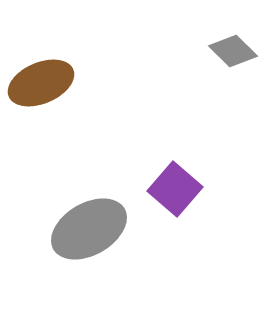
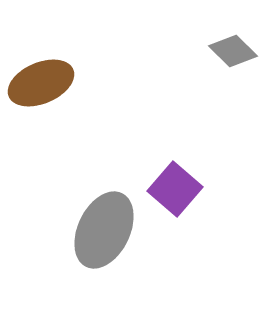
gray ellipse: moved 15 px right, 1 px down; rotated 34 degrees counterclockwise
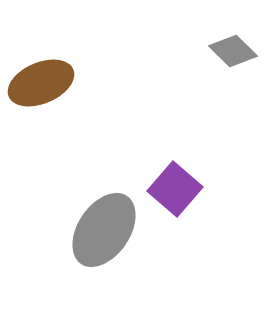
gray ellipse: rotated 8 degrees clockwise
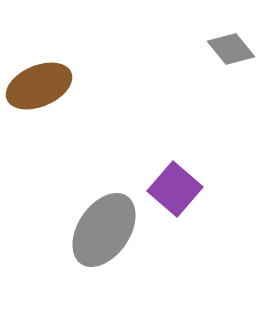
gray diamond: moved 2 px left, 2 px up; rotated 6 degrees clockwise
brown ellipse: moved 2 px left, 3 px down
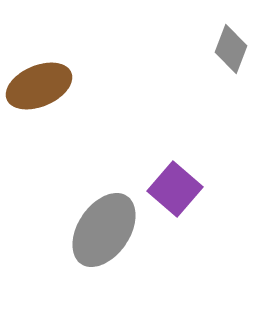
gray diamond: rotated 60 degrees clockwise
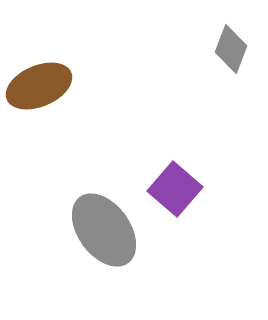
gray ellipse: rotated 70 degrees counterclockwise
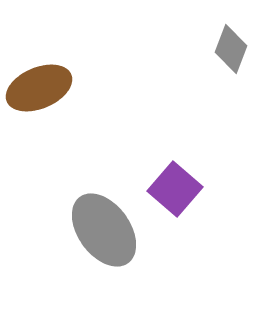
brown ellipse: moved 2 px down
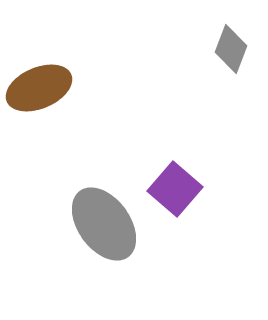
gray ellipse: moved 6 px up
